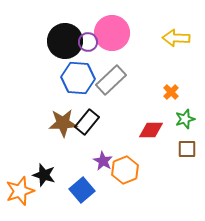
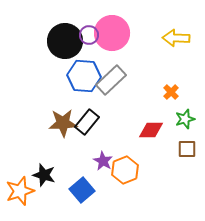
purple circle: moved 1 px right, 7 px up
blue hexagon: moved 6 px right, 2 px up
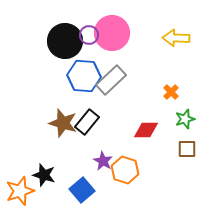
brown star: rotated 20 degrees clockwise
red diamond: moved 5 px left
orange hexagon: rotated 20 degrees counterclockwise
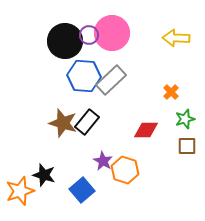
brown square: moved 3 px up
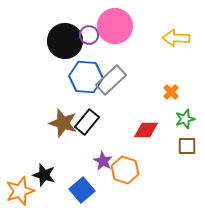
pink circle: moved 3 px right, 7 px up
blue hexagon: moved 2 px right, 1 px down
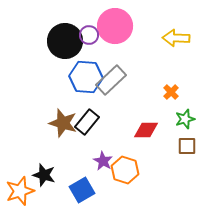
blue square: rotated 10 degrees clockwise
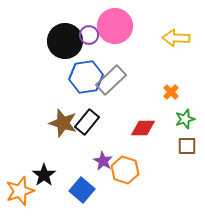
blue hexagon: rotated 12 degrees counterclockwise
red diamond: moved 3 px left, 2 px up
black star: rotated 20 degrees clockwise
blue square: rotated 20 degrees counterclockwise
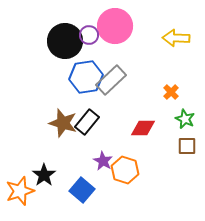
green star: rotated 30 degrees counterclockwise
